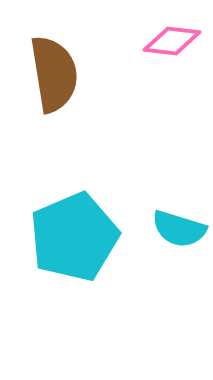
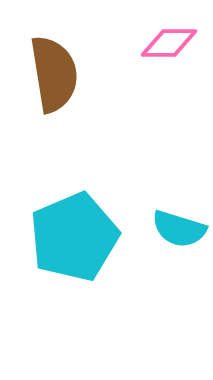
pink diamond: moved 3 px left, 2 px down; rotated 6 degrees counterclockwise
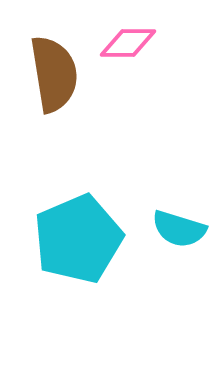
pink diamond: moved 41 px left
cyan pentagon: moved 4 px right, 2 px down
